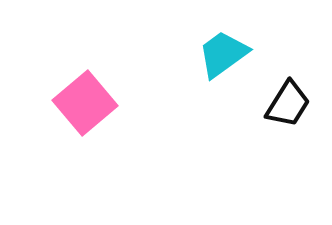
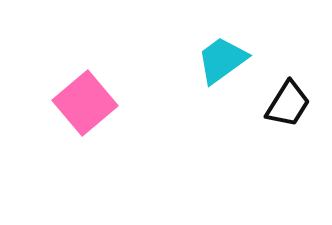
cyan trapezoid: moved 1 px left, 6 px down
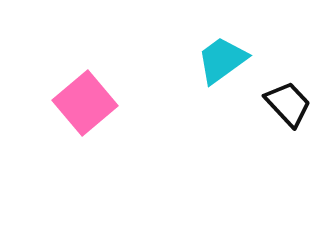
black trapezoid: rotated 75 degrees counterclockwise
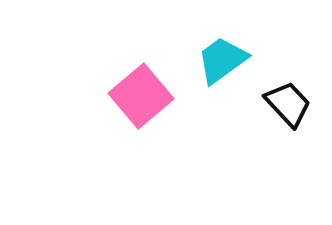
pink square: moved 56 px right, 7 px up
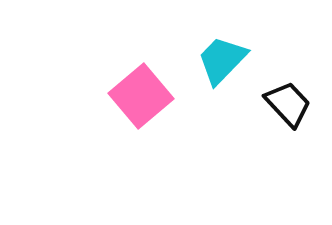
cyan trapezoid: rotated 10 degrees counterclockwise
